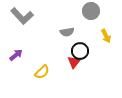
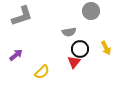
gray L-shape: rotated 65 degrees counterclockwise
gray semicircle: moved 2 px right
yellow arrow: moved 12 px down
black circle: moved 2 px up
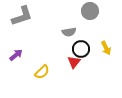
gray circle: moved 1 px left
black circle: moved 1 px right
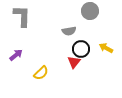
gray L-shape: rotated 70 degrees counterclockwise
gray semicircle: moved 1 px up
yellow arrow: rotated 144 degrees clockwise
yellow semicircle: moved 1 px left, 1 px down
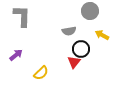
yellow arrow: moved 4 px left, 13 px up
